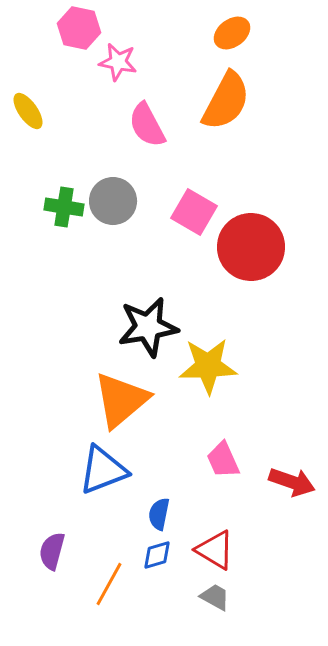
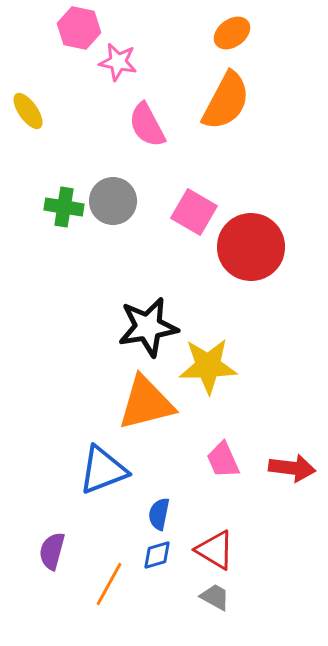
orange triangle: moved 25 px right, 3 px down; rotated 26 degrees clockwise
red arrow: moved 14 px up; rotated 12 degrees counterclockwise
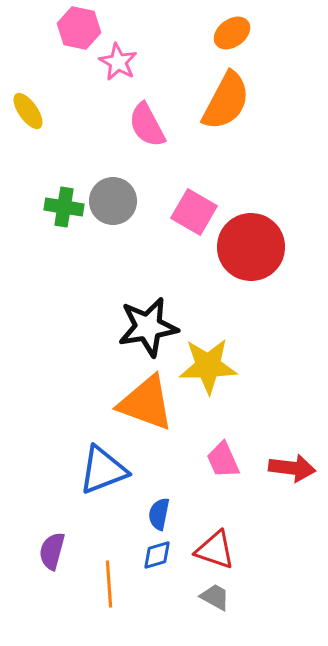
pink star: rotated 18 degrees clockwise
orange triangle: rotated 34 degrees clockwise
red triangle: rotated 12 degrees counterclockwise
orange line: rotated 33 degrees counterclockwise
